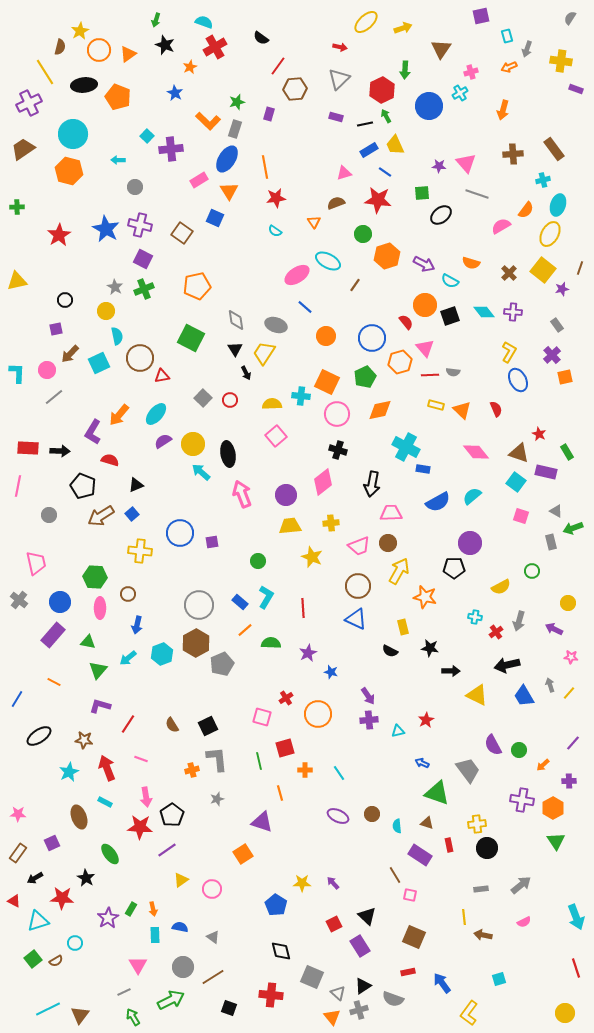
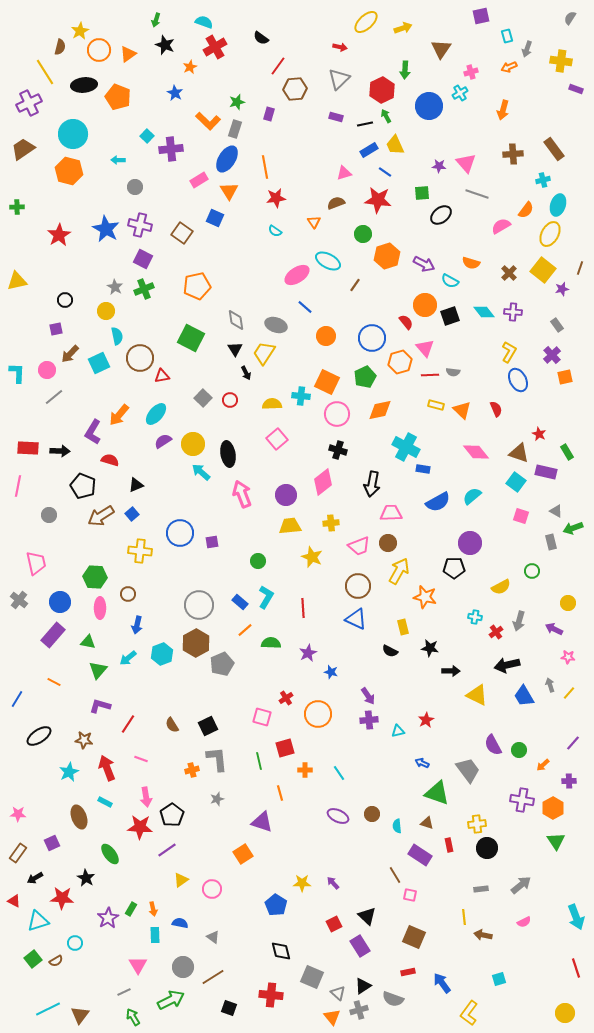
pink square at (276, 436): moved 1 px right, 3 px down
pink star at (571, 657): moved 3 px left
blue semicircle at (180, 927): moved 4 px up
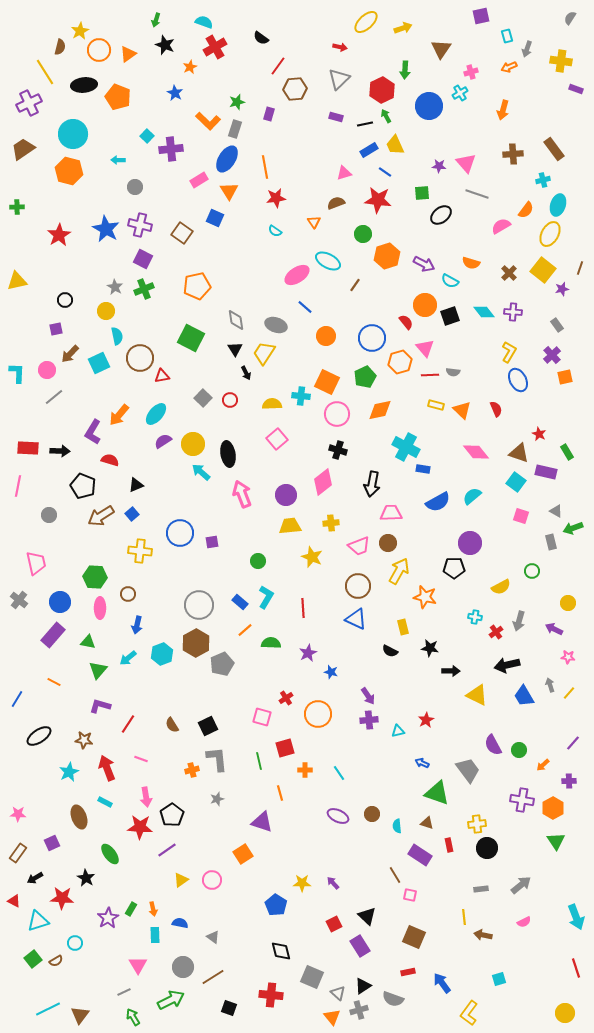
pink circle at (212, 889): moved 9 px up
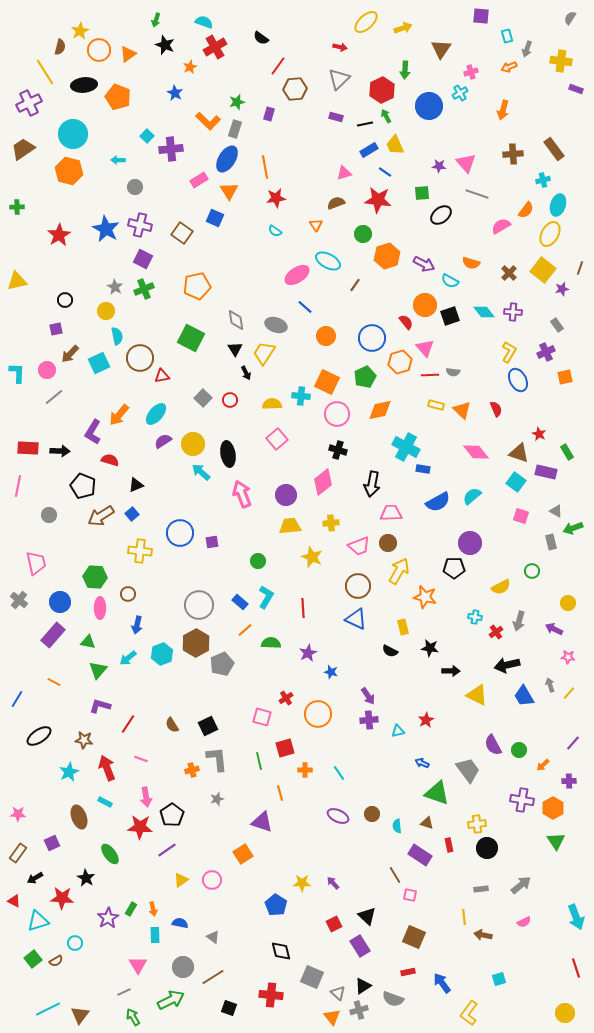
purple square at (481, 16): rotated 18 degrees clockwise
orange triangle at (314, 222): moved 2 px right, 3 px down
purple cross at (552, 355): moved 6 px left, 3 px up; rotated 18 degrees clockwise
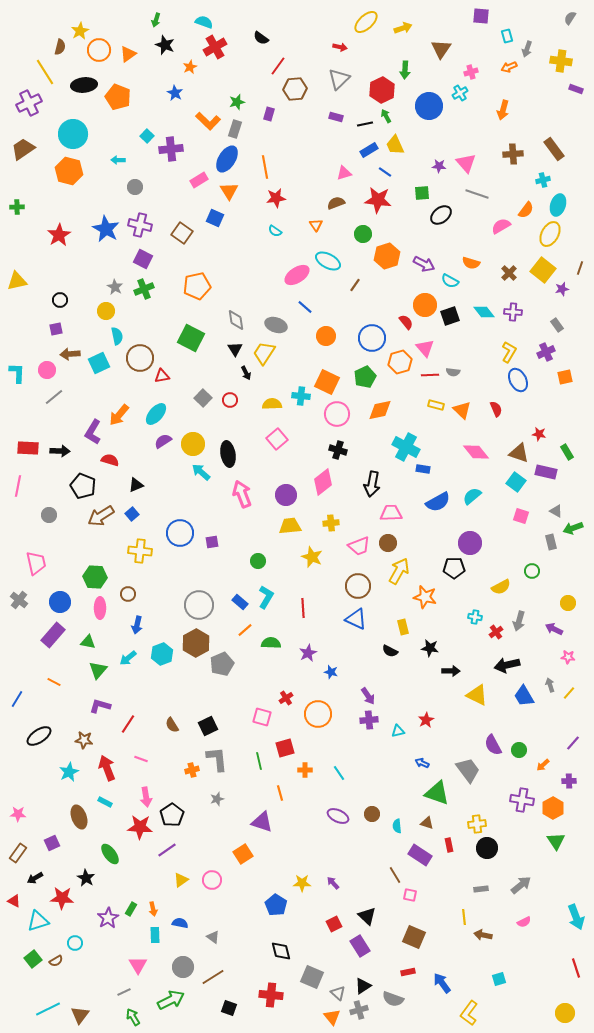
black circle at (65, 300): moved 5 px left
brown arrow at (70, 354): rotated 42 degrees clockwise
red star at (539, 434): rotated 16 degrees counterclockwise
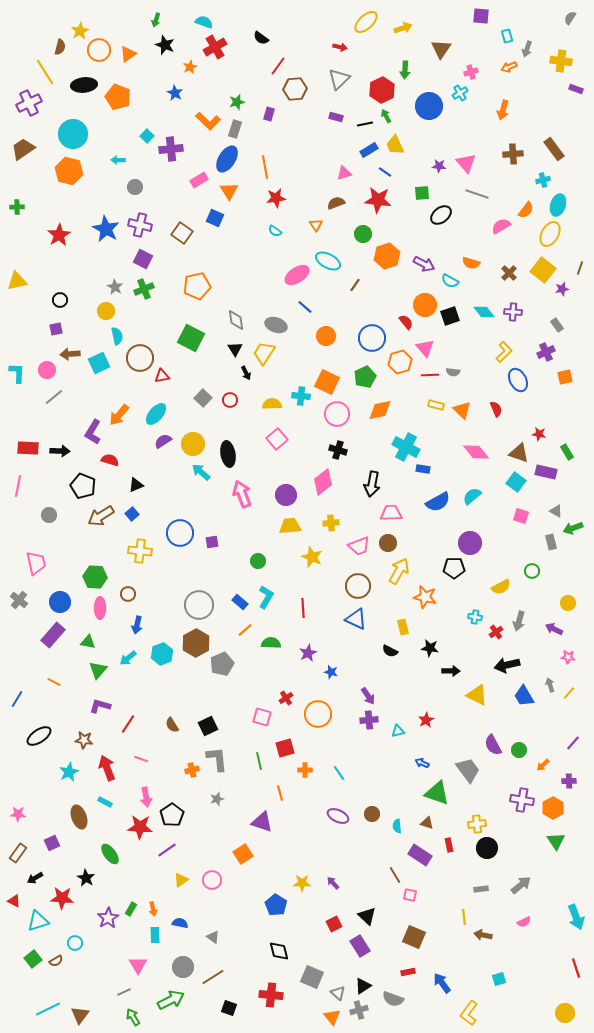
yellow L-shape at (509, 352): moved 5 px left; rotated 15 degrees clockwise
black diamond at (281, 951): moved 2 px left
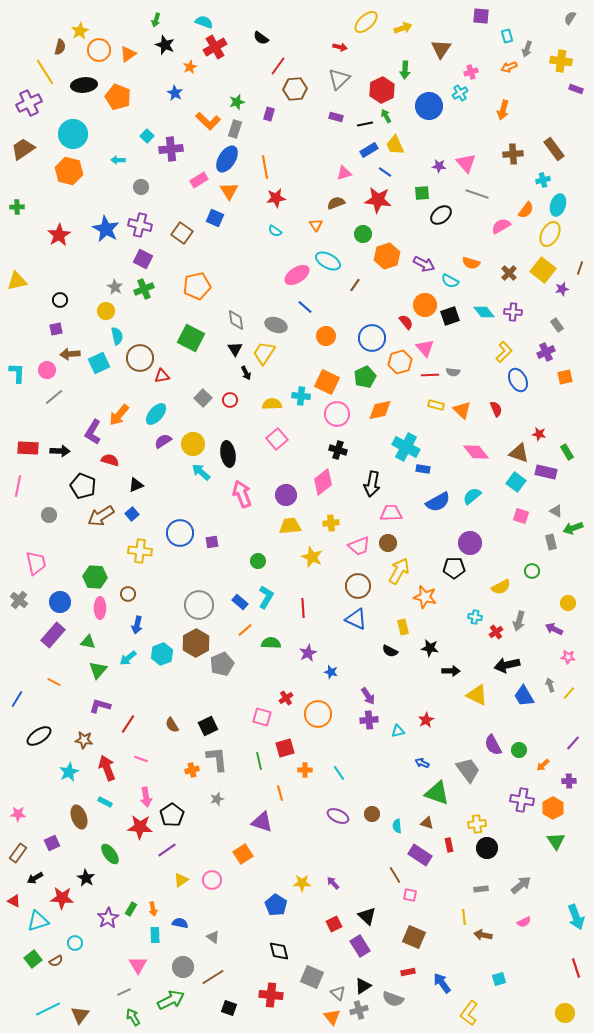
gray circle at (135, 187): moved 6 px right
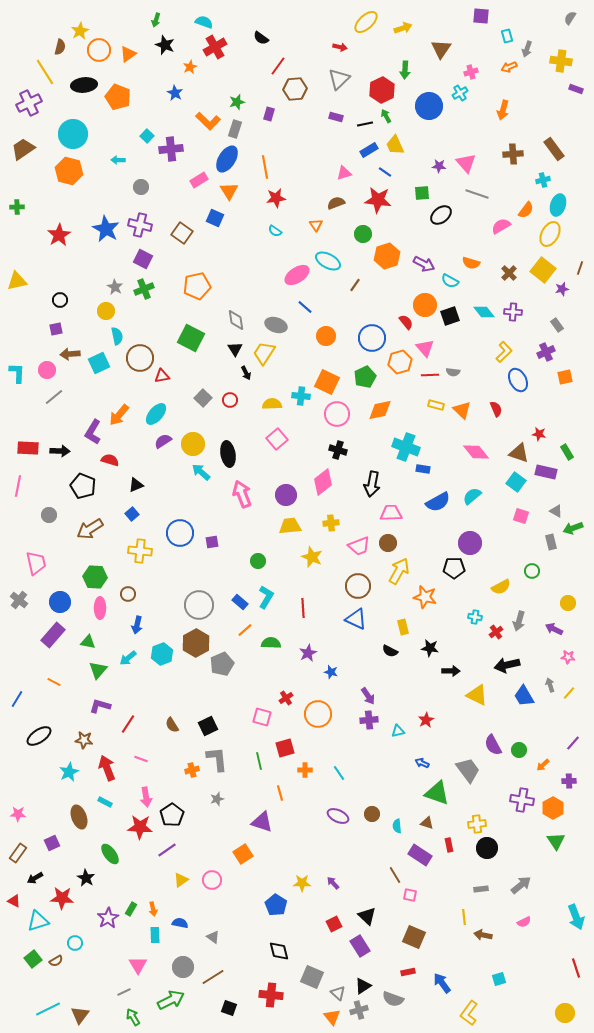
cyan cross at (406, 447): rotated 8 degrees counterclockwise
brown arrow at (101, 516): moved 11 px left, 13 px down
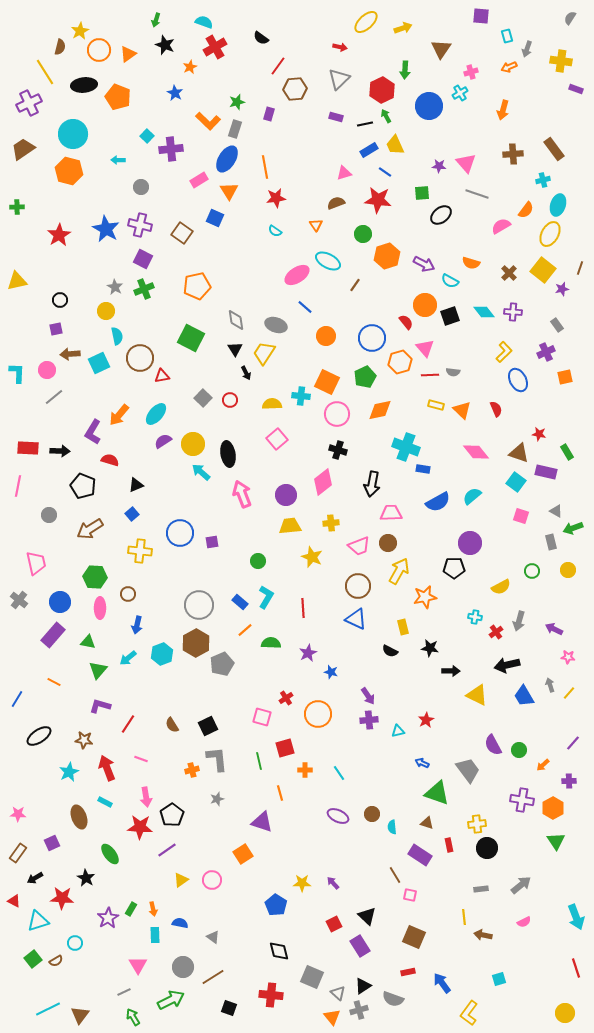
orange star at (425, 597): rotated 25 degrees counterclockwise
yellow circle at (568, 603): moved 33 px up
cyan semicircle at (397, 826): moved 5 px left, 1 px down
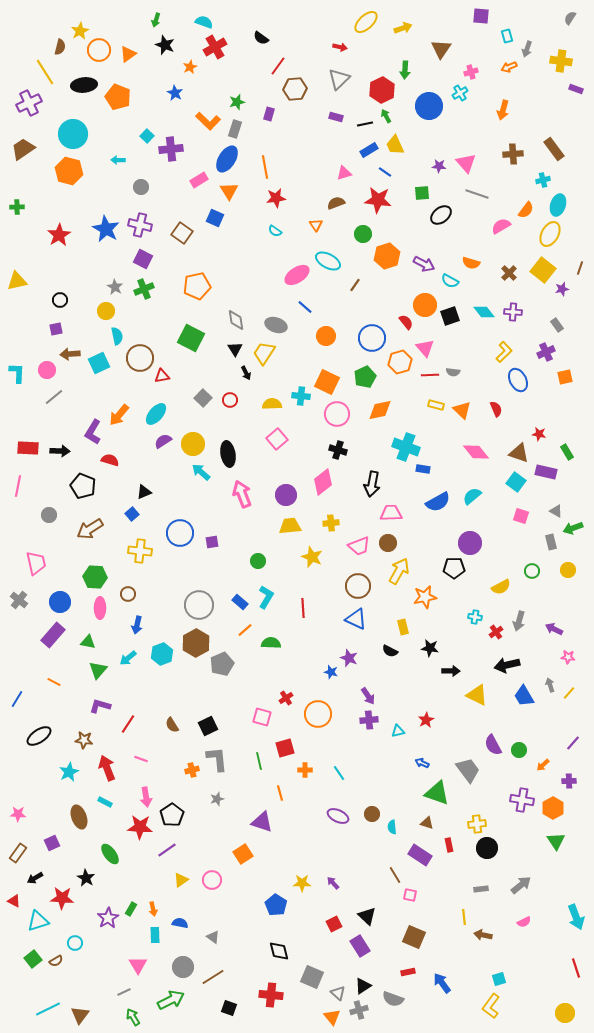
black triangle at (136, 485): moved 8 px right, 7 px down
purple star at (308, 653): moved 41 px right, 5 px down; rotated 24 degrees counterclockwise
yellow L-shape at (469, 1013): moved 22 px right, 7 px up
